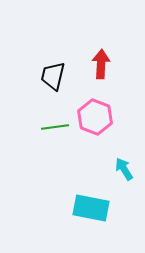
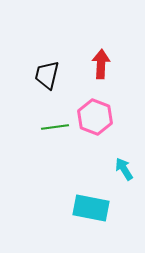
black trapezoid: moved 6 px left, 1 px up
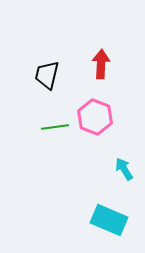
cyan rectangle: moved 18 px right, 12 px down; rotated 12 degrees clockwise
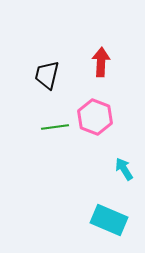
red arrow: moved 2 px up
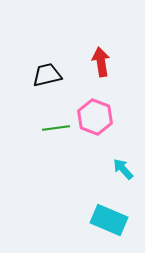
red arrow: rotated 12 degrees counterclockwise
black trapezoid: rotated 64 degrees clockwise
green line: moved 1 px right, 1 px down
cyan arrow: moved 1 px left; rotated 10 degrees counterclockwise
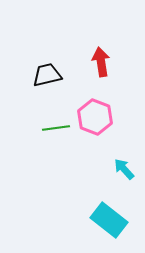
cyan arrow: moved 1 px right
cyan rectangle: rotated 15 degrees clockwise
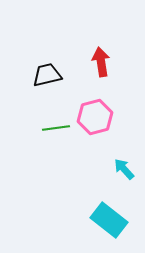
pink hexagon: rotated 24 degrees clockwise
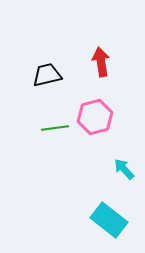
green line: moved 1 px left
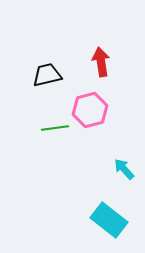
pink hexagon: moved 5 px left, 7 px up
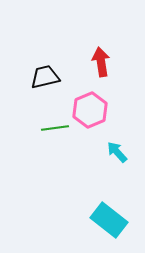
black trapezoid: moved 2 px left, 2 px down
pink hexagon: rotated 8 degrees counterclockwise
cyan arrow: moved 7 px left, 17 px up
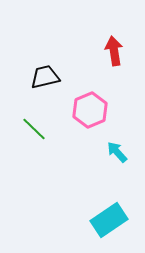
red arrow: moved 13 px right, 11 px up
green line: moved 21 px left, 1 px down; rotated 52 degrees clockwise
cyan rectangle: rotated 72 degrees counterclockwise
